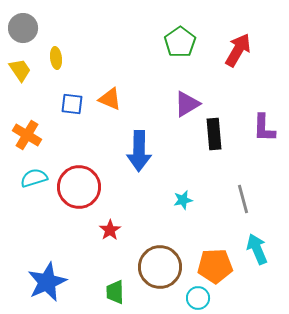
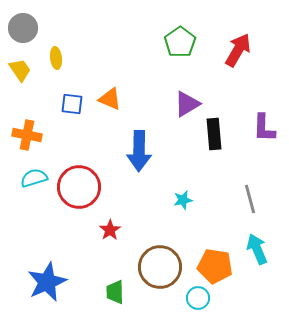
orange cross: rotated 20 degrees counterclockwise
gray line: moved 7 px right
orange pentagon: rotated 12 degrees clockwise
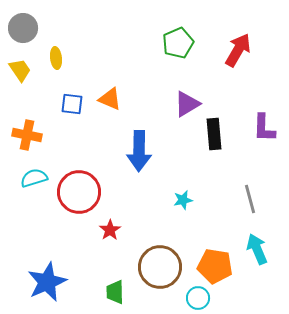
green pentagon: moved 2 px left, 1 px down; rotated 12 degrees clockwise
red circle: moved 5 px down
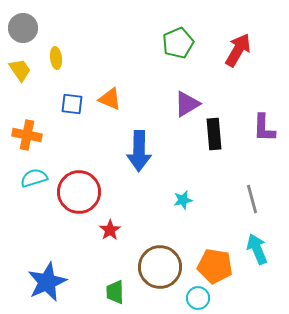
gray line: moved 2 px right
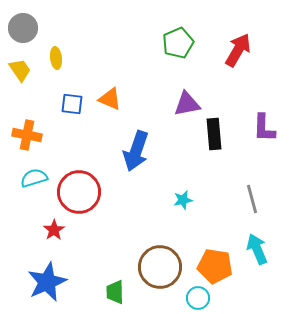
purple triangle: rotated 20 degrees clockwise
blue arrow: moved 3 px left; rotated 18 degrees clockwise
red star: moved 56 px left
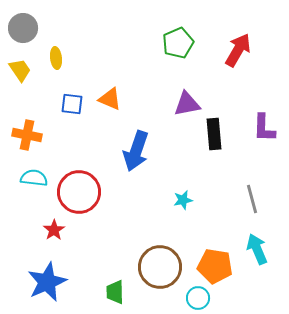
cyan semicircle: rotated 24 degrees clockwise
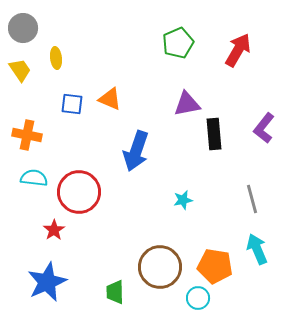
purple L-shape: rotated 36 degrees clockwise
